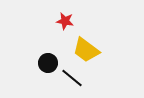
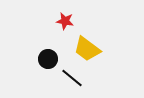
yellow trapezoid: moved 1 px right, 1 px up
black circle: moved 4 px up
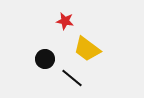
black circle: moved 3 px left
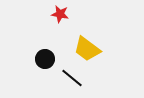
red star: moved 5 px left, 7 px up
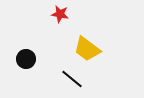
black circle: moved 19 px left
black line: moved 1 px down
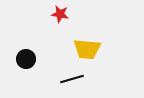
yellow trapezoid: rotated 32 degrees counterclockwise
black line: rotated 55 degrees counterclockwise
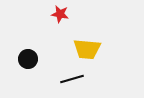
black circle: moved 2 px right
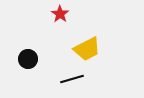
red star: rotated 24 degrees clockwise
yellow trapezoid: rotated 32 degrees counterclockwise
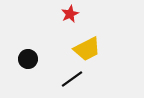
red star: moved 10 px right; rotated 12 degrees clockwise
black line: rotated 20 degrees counterclockwise
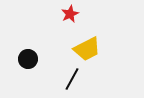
black line: rotated 25 degrees counterclockwise
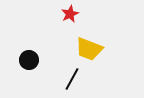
yellow trapezoid: moved 2 px right; rotated 48 degrees clockwise
black circle: moved 1 px right, 1 px down
